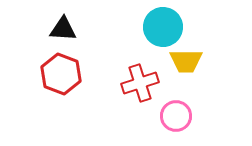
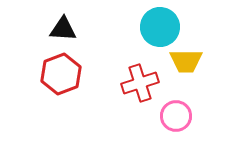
cyan circle: moved 3 px left
red hexagon: rotated 18 degrees clockwise
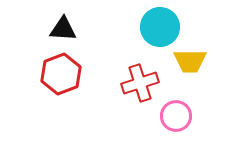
yellow trapezoid: moved 4 px right
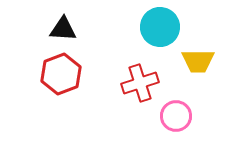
yellow trapezoid: moved 8 px right
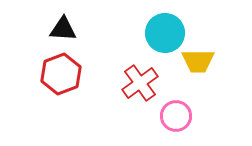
cyan circle: moved 5 px right, 6 px down
red cross: rotated 18 degrees counterclockwise
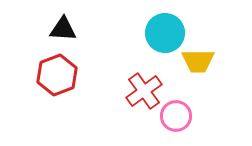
red hexagon: moved 4 px left, 1 px down
red cross: moved 4 px right, 8 px down
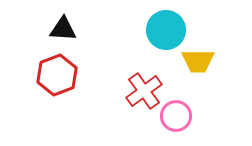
cyan circle: moved 1 px right, 3 px up
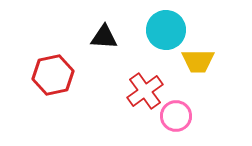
black triangle: moved 41 px right, 8 px down
red hexagon: moved 4 px left; rotated 9 degrees clockwise
red cross: moved 1 px right
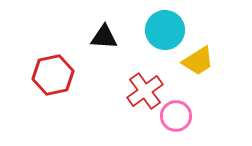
cyan circle: moved 1 px left
yellow trapezoid: rotated 32 degrees counterclockwise
